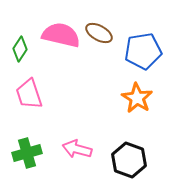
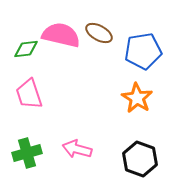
green diamond: moved 6 px right; rotated 50 degrees clockwise
black hexagon: moved 11 px right, 1 px up
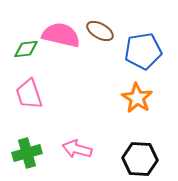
brown ellipse: moved 1 px right, 2 px up
black hexagon: rotated 16 degrees counterclockwise
